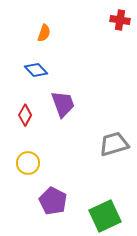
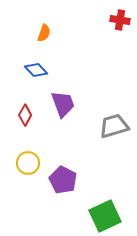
gray trapezoid: moved 18 px up
purple pentagon: moved 10 px right, 21 px up
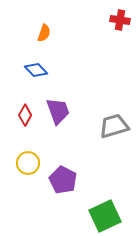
purple trapezoid: moved 5 px left, 7 px down
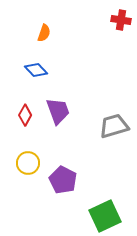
red cross: moved 1 px right
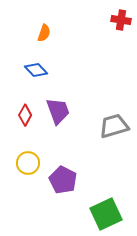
green square: moved 1 px right, 2 px up
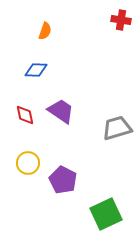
orange semicircle: moved 1 px right, 2 px up
blue diamond: rotated 45 degrees counterclockwise
purple trapezoid: moved 3 px right; rotated 36 degrees counterclockwise
red diamond: rotated 40 degrees counterclockwise
gray trapezoid: moved 3 px right, 2 px down
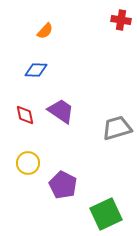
orange semicircle: rotated 24 degrees clockwise
purple pentagon: moved 5 px down
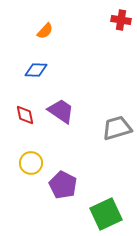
yellow circle: moved 3 px right
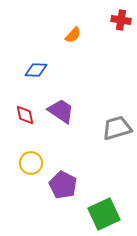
orange semicircle: moved 28 px right, 4 px down
green square: moved 2 px left
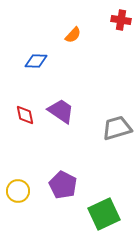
blue diamond: moved 9 px up
yellow circle: moved 13 px left, 28 px down
